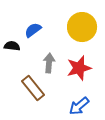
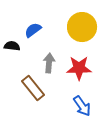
red star: rotated 15 degrees clockwise
blue arrow: moved 3 px right; rotated 85 degrees counterclockwise
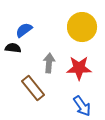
blue semicircle: moved 9 px left
black semicircle: moved 1 px right, 2 px down
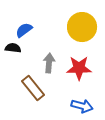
blue arrow: rotated 40 degrees counterclockwise
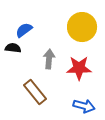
gray arrow: moved 4 px up
brown rectangle: moved 2 px right, 4 px down
blue arrow: moved 2 px right
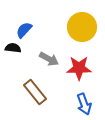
blue semicircle: rotated 12 degrees counterclockwise
gray arrow: rotated 114 degrees clockwise
blue arrow: moved 2 px up; rotated 55 degrees clockwise
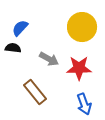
blue semicircle: moved 4 px left, 2 px up
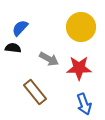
yellow circle: moved 1 px left
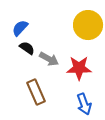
yellow circle: moved 7 px right, 2 px up
black semicircle: moved 14 px right; rotated 28 degrees clockwise
brown rectangle: moved 1 px right; rotated 15 degrees clockwise
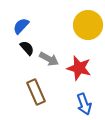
blue semicircle: moved 1 px right, 2 px up
black semicircle: rotated 14 degrees clockwise
red star: rotated 15 degrees clockwise
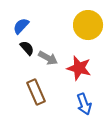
gray arrow: moved 1 px left, 1 px up
